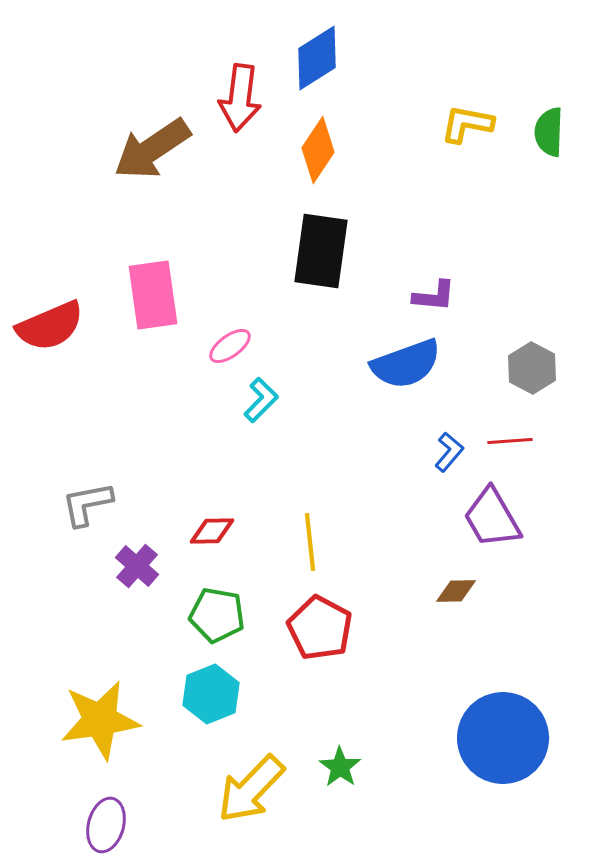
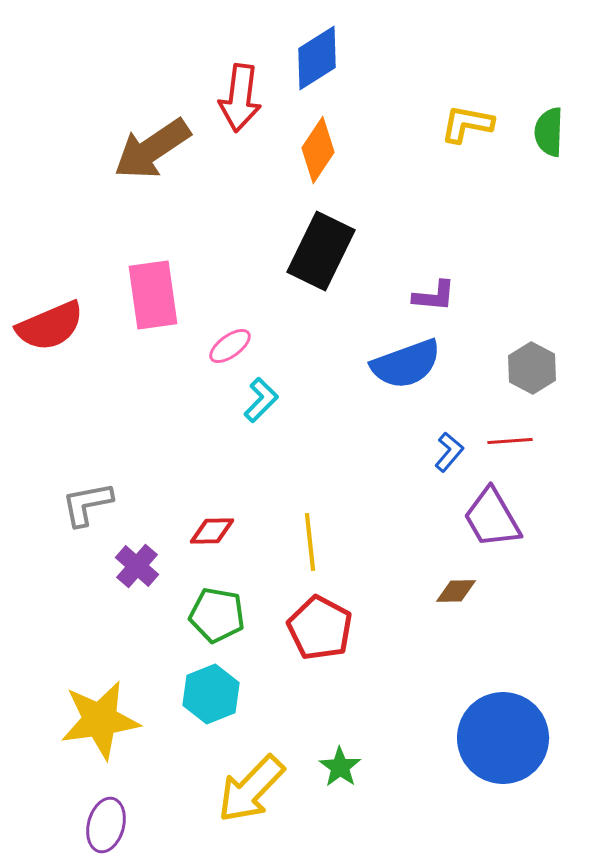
black rectangle: rotated 18 degrees clockwise
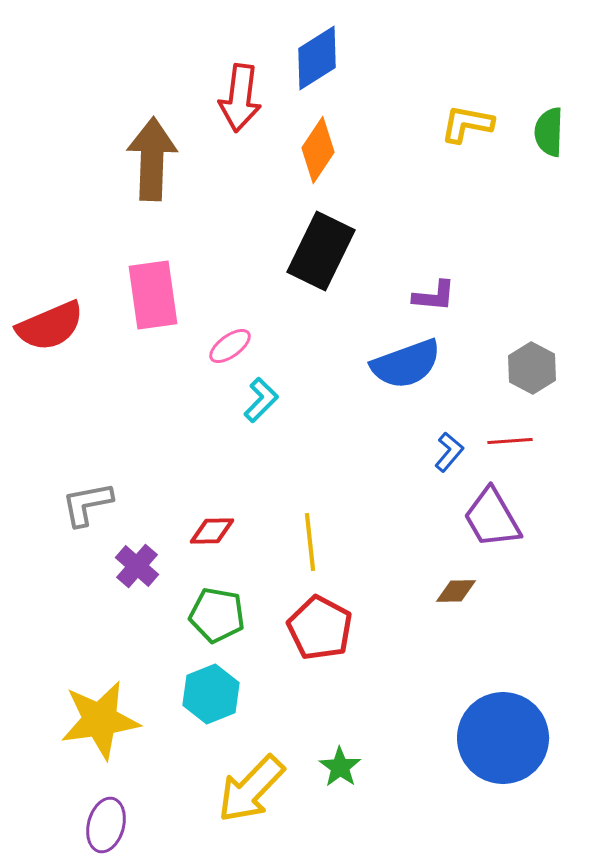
brown arrow: moved 10 px down; rotated 126 degrees clockwise
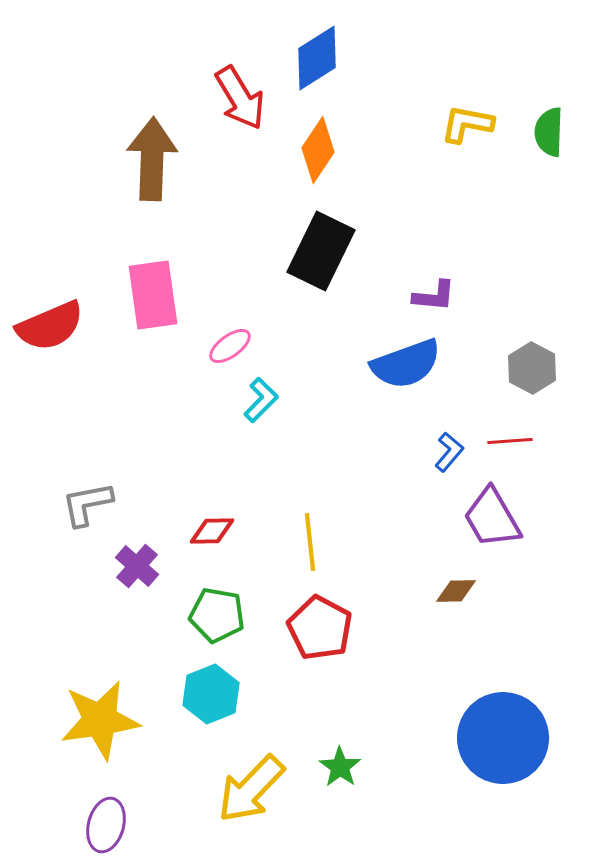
red arrow: rotated 38 degrees counterclockwise
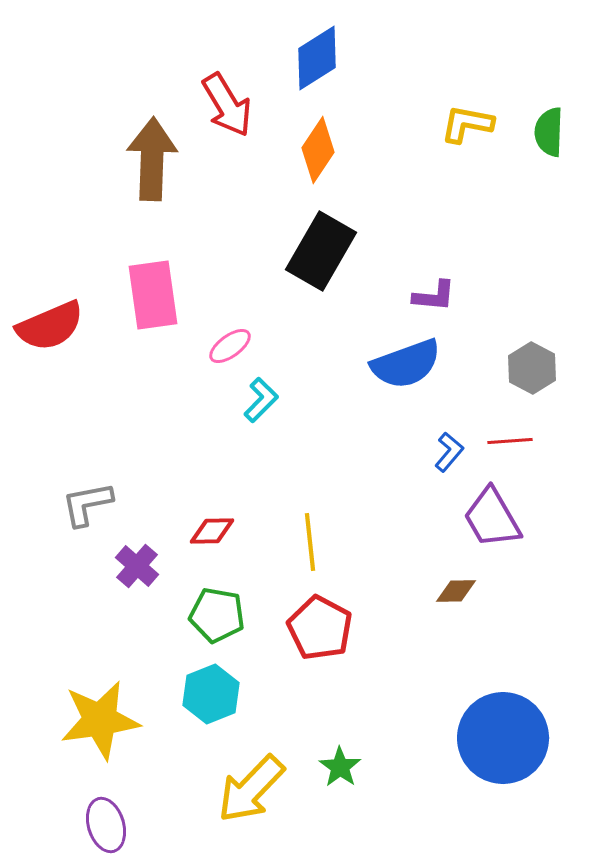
red arrow: moved 13 px left, 7 px down
black rectangle: rotated 4 degrees clockwise
purple ellipse: rotated 32 degrees counterclockwise
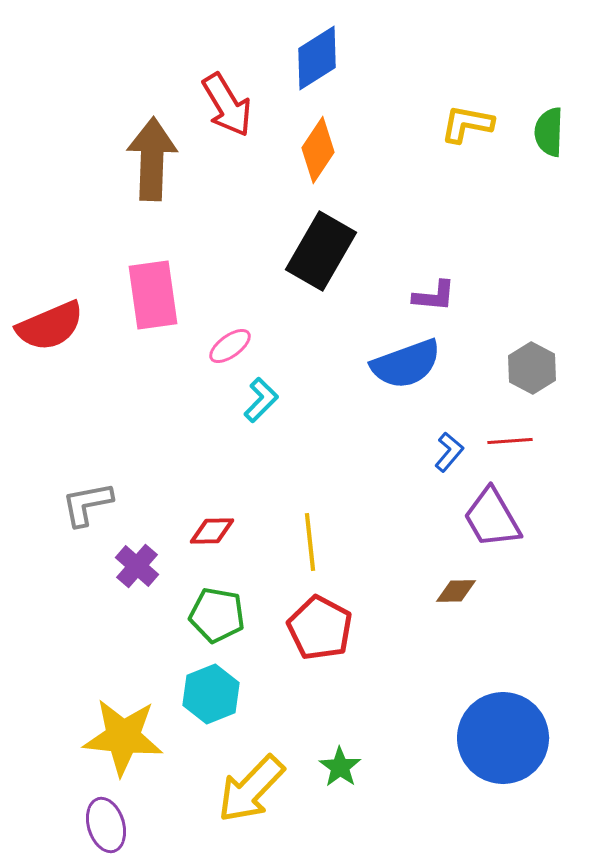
yellow star: moved 23 px right, 17 px down; rotated 14 degrees clockwise
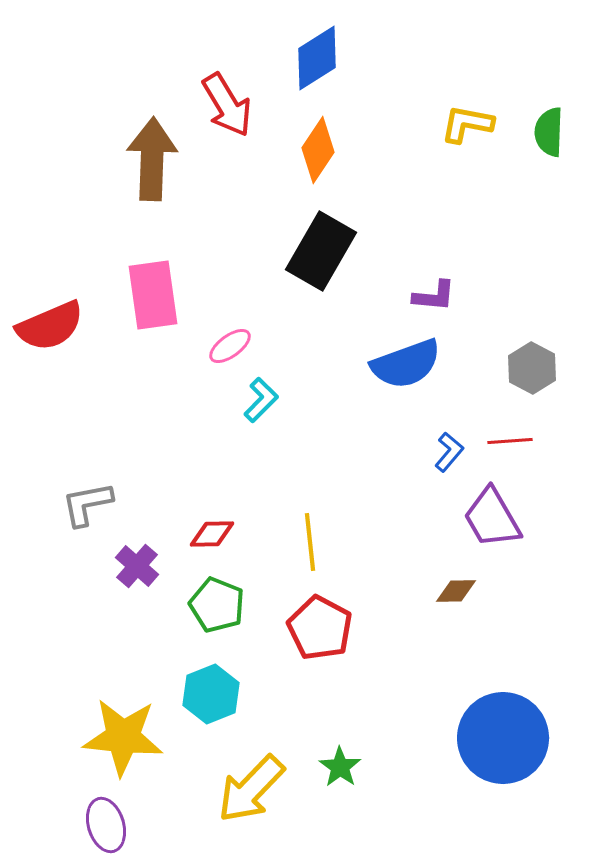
red diamond: moved 3 px down
green pentagon: moved 10 px up; rotated 12 degrees clockwise
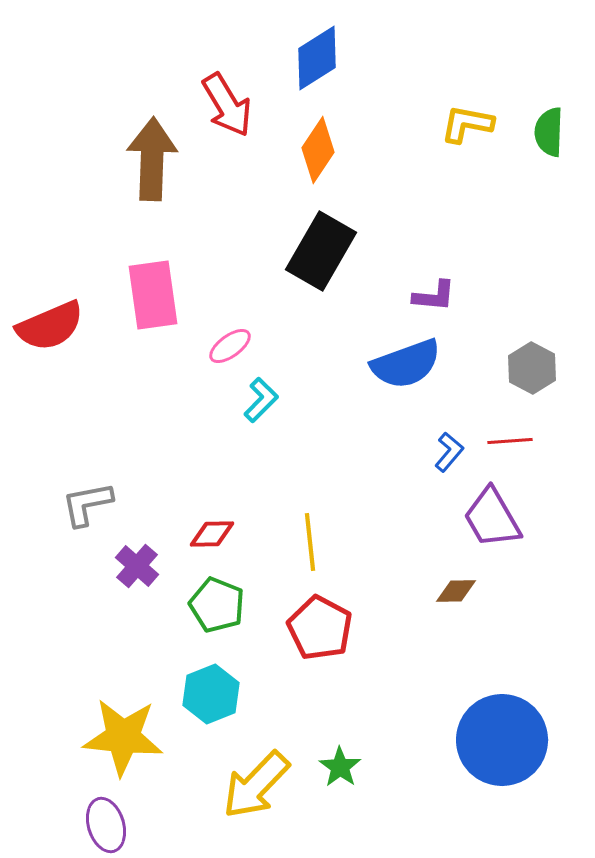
blue circle: moved 1 px left, 2 px down
yellow arrow: moved 5 px right, 4 px up
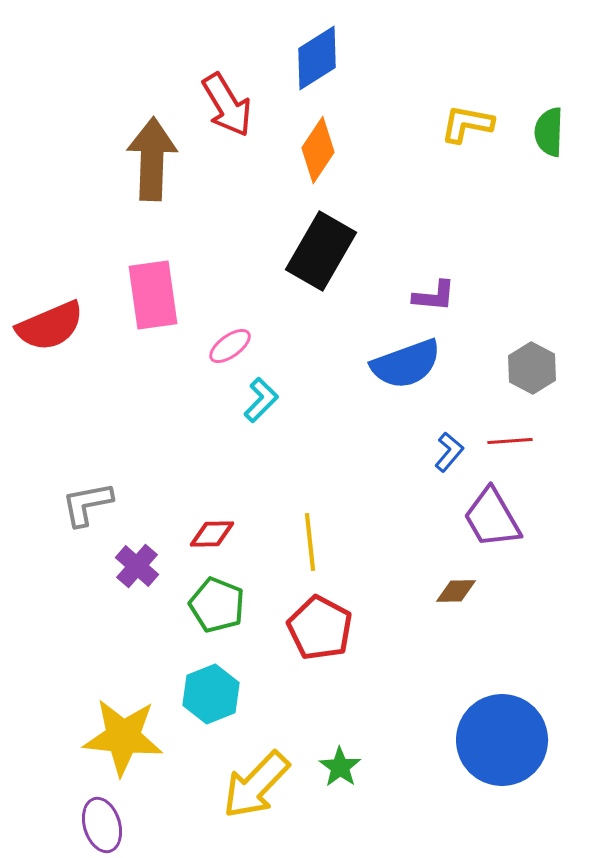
purple ellipse: moved 4 px left
